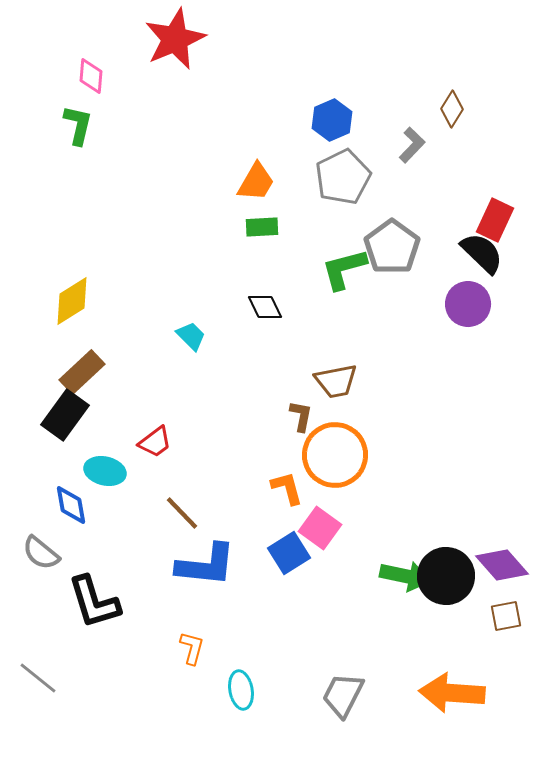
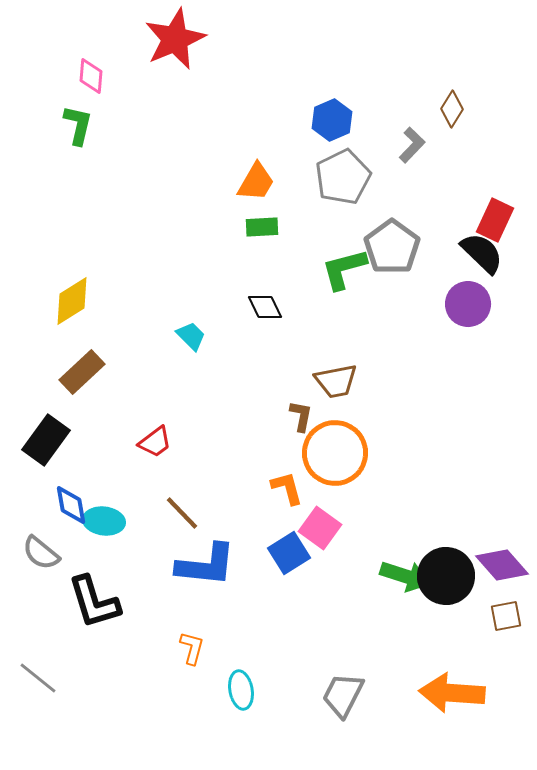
black rectangle at (65, 415): moved 19 px left, 25 px down
orange circle at (335, 455): moved 2 px up
cyan ellipse at (105, 471): moved 1 px left, 50 px down; rotated 6 degrees counterclockwise
green arrow at (405, 576): rotated 6 degrees clockwise
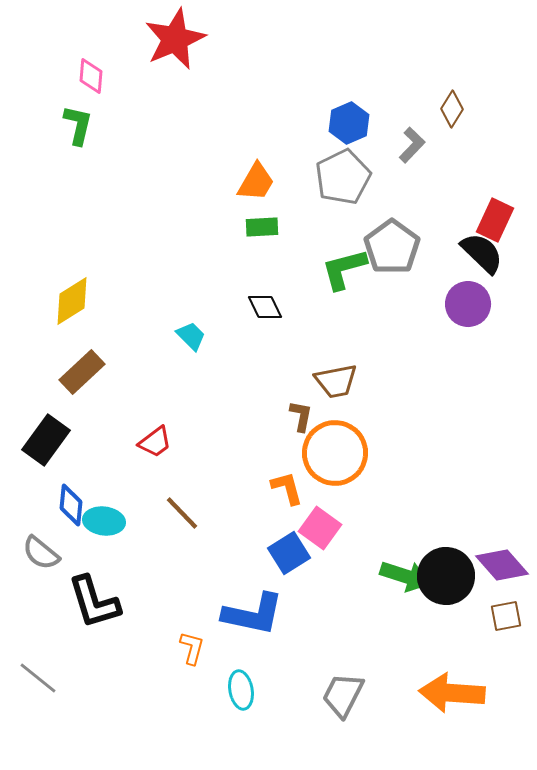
blue hexagon at (332, 120): moved 17 px right, 3 px down
blue diamond at (71, 505): rotated 15 degrees clockwise
blue L-shape at (206, 565): moved 47 px right, 49 px down; rotated 6 degrees clockwise
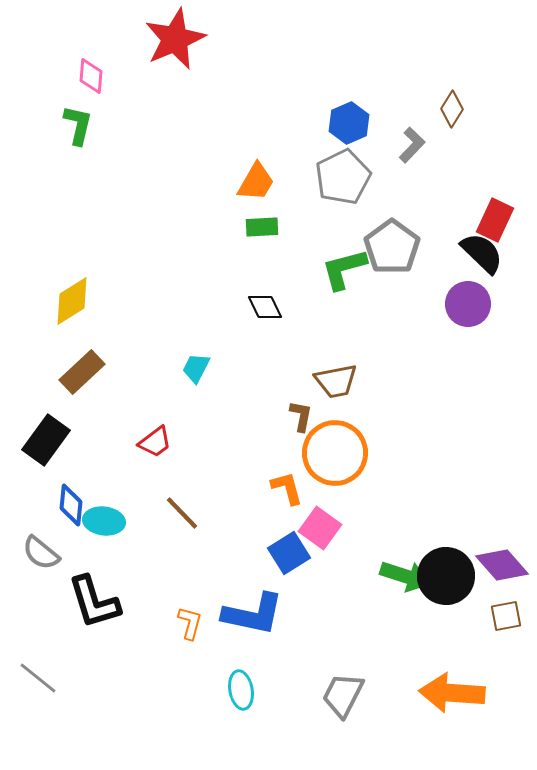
cyan trapezoid at (191, 336): moved 5 px right, 32 px down; rotated 108 degrees counterclockwise
orange L-shape at (192, 648): moved 2 px left, 25 px up
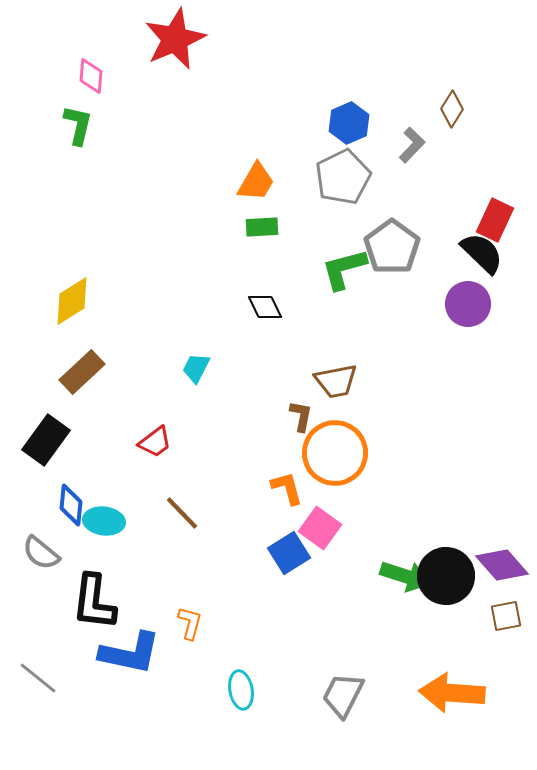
black L-shape at (94, 602): rotated 24 degrees clockwise
blue L-shape at (253, 614): moved 123 px left, 39 px down
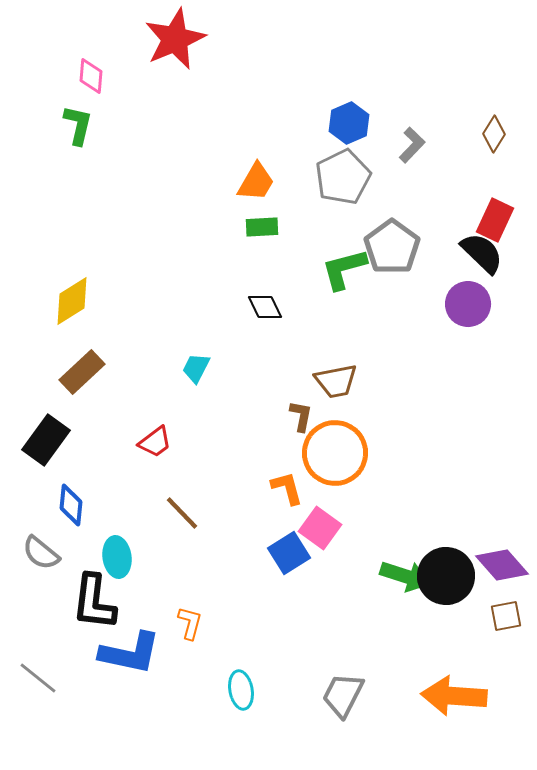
brown diamond at (452, 109): moved 42 px right, 25 px down
cyan ellipse at (104, 521): moved 13 px right, 36 px down; rotated 75 degrees clockwise
orange arrow at (452, 693): moved 2 px right, 3 px down
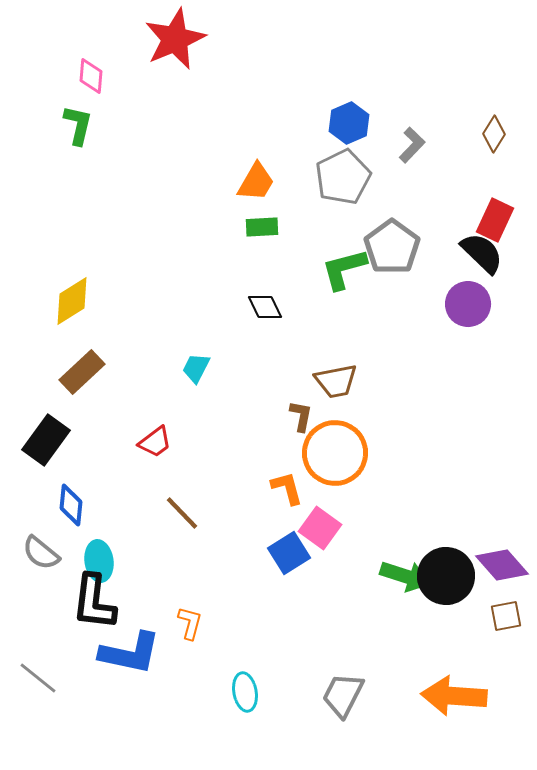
cyan ellipse at (117, 557): moved 18 px left, 4 px down
cyan ellipse at (241, 690): moved 4 px right, 2 px down
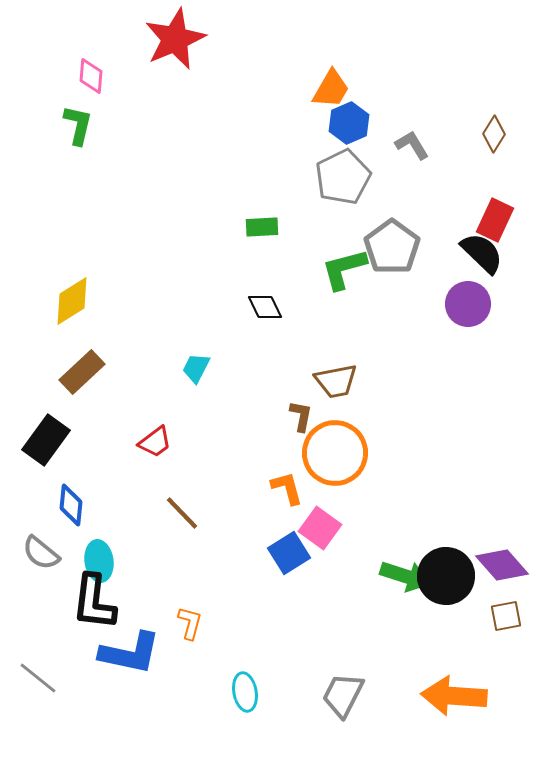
gray L-shape at (412, 145): rotated 75 degrees counterclockwise
orange trapezoid at (256, 182): moved 75 px right, 93 px up
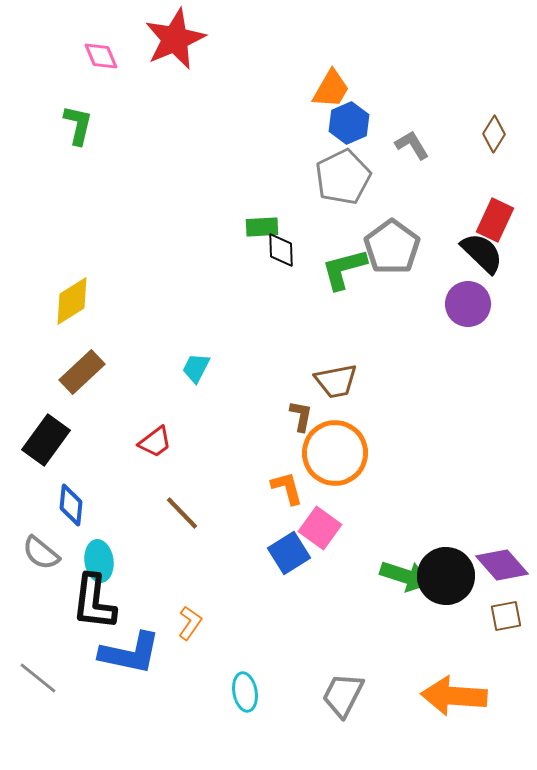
pink diamond at (91, 76): moved 10 px right, 20 px up; rotated 27 degrees counterclockwise
black diamond at (265, 307): moved 16 px right, 57 px up; rotated 24 degrees clockwise
orange L-shape at (190, 623): rotated 20 degrees clockwise
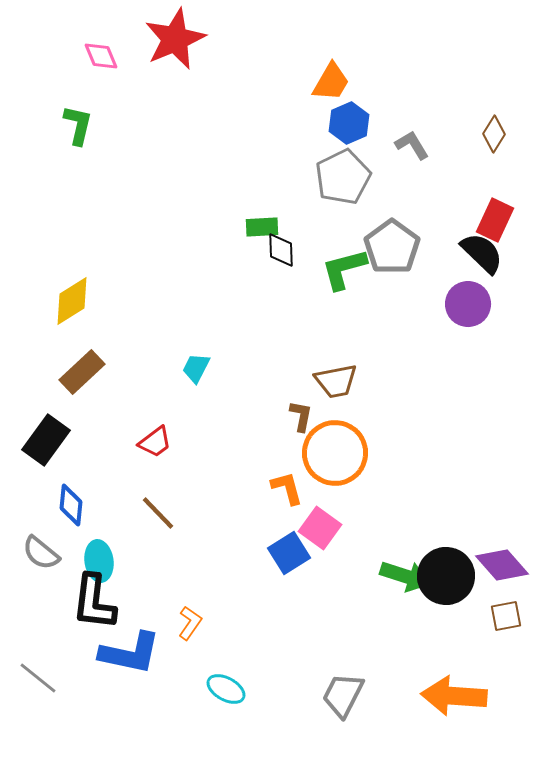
orange trapezoid at (331, 89): moved 7 px up
brown line at (182, 513): moved 24 px left
cyan ellipse at (245, 692): moved 19 px left, 3 px up; rotated 51 degrees counterclockwise
